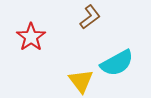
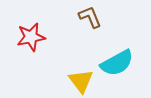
brown L-shape: rotated 75 degrees counterclockwise
red star: rotated 24 degrees clockwise
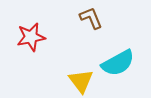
brown L-shape: moved 1 px right, 1 px down
cyan semicircle: moved 1 px right
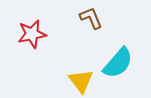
red star: moved 1 px right, 3 px up
cyan semicircle: rotated 20 degrees counterclockwise
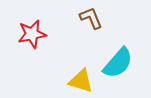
yellow triangle: rotated 36 degrees counterclockwise
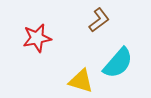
brown L-shape: moved 8 px right, 2 px down; rotated 75 degrees clockwise
red star: moved 5 px right, 4 px down
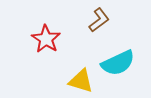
red star: moved 9 px right, 1 px down; rotated 28 degrees counterclockwise
cyan semicircle: rotated 24 degrees clockwise
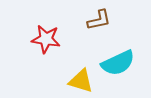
brown L-shape: rotated 25 degrees clockwise
red star: rotated 24 degrees counterclockwise
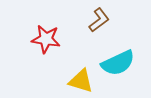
brown L-shape: rotated 25 degrees counterclockwise
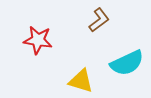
red star: moved 8 px left, 1 px down
cyan semicircle: moved 9 px right
